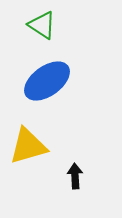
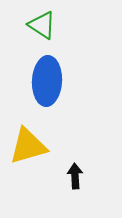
blue ellipse: rotated 51 degrees counterclockwise
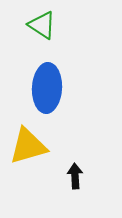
blue ellipse: moved 7 px down
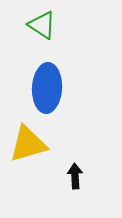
yellow triangle: moved 2 px up
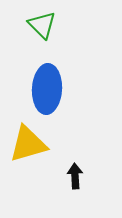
green triangle: rotated 12 degrees clockwise
blue ellipse: moved 1 px down
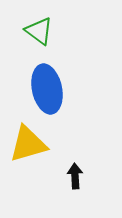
green triangle: moved 3 px left, 6 px down; rotated 8 degrees counterclockwise
blue ellipse: rotated 15 degrees counterclockwise
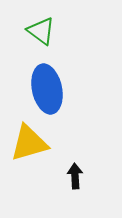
green triangle: moved 2 px right
yellow triangle: moved 1 px right, 1 px up
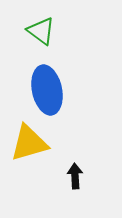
blue ellipse: moved 1 px down
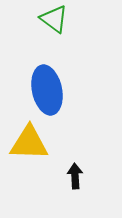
green triangle: moved 13 px right, 12 px up
yellow triangle: rotated 18 degrees clockwise
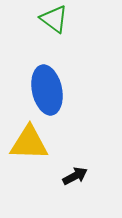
black arrow: rotated 65 degrees clockwise
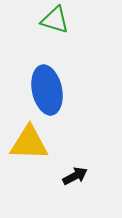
green triangle: moved 1 px right, 1 px down; rotated 20 degrees counterclockwise
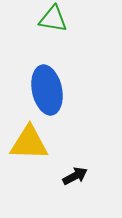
green triangle: moved 2 px left, 1 px up; rotated 8 degrees counterclockwise
